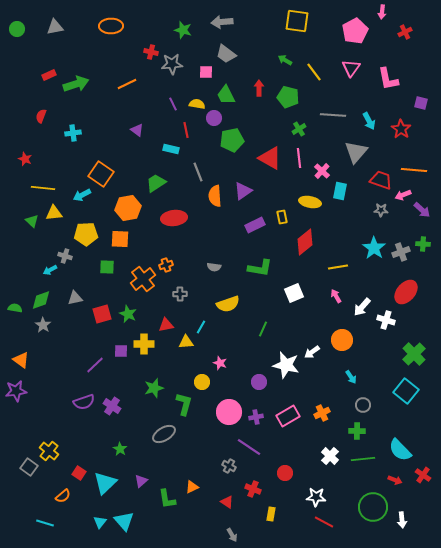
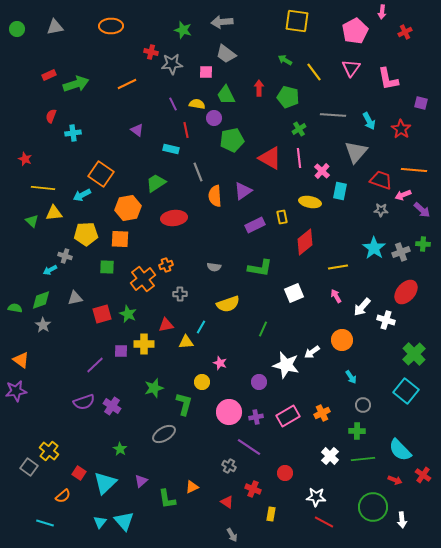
red semicircle at (41, 116): moved 10 px right
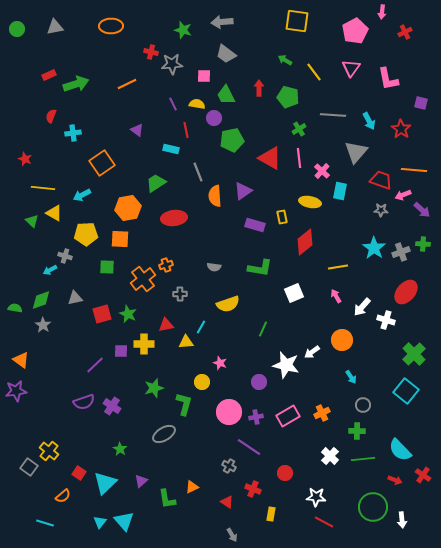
pink square at (206, 72): moved 2 px left, 4 px down
orange square at (101, 174): moved 1 px right, 11 px up; rotated 20 degrees clockwise
yellow triangle at (54, 213): rotated 36 degrees clockwise
purple rectangle at (255, 225): rotated 42 degrees clockwise
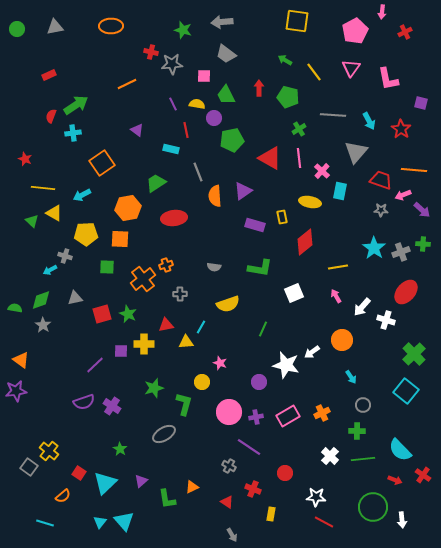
green arrow at (76, 84): moved 21 px down; rotated 15 degrees counterclockwise
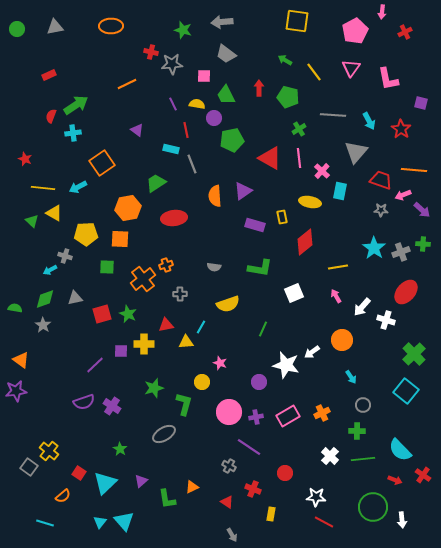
gray line at (198, 172): moved 6 px left, 8 px up
cyan arrow at (82, 195): moved 4 px left, 8 px up
green diamond at (41, 300): moved 4 px right, 1 px up
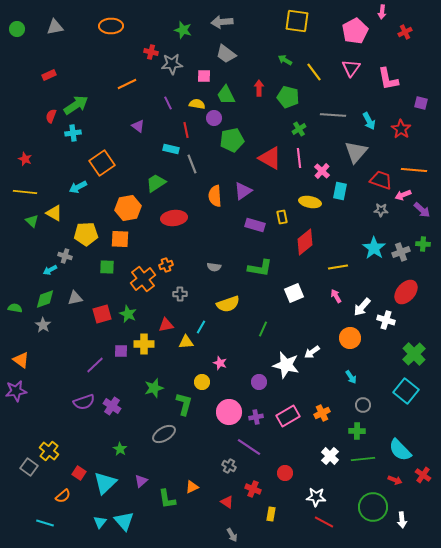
purple line at (173, 104): moved 5 px left, 1 px up
purple triangle at (137, 130): moved 1 px right, 4 px up
yellow line at (43, 188): moved 18 px left, 4 px down
orange circle at (342, 340): moved 8 px right, 2 px up
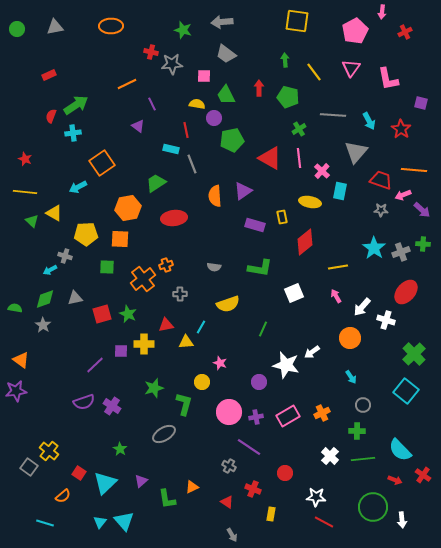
green arrow at (285, 60): rotated 56 degrees clockwise
purple line at (168, 103): moved 16 px left, 1 px down
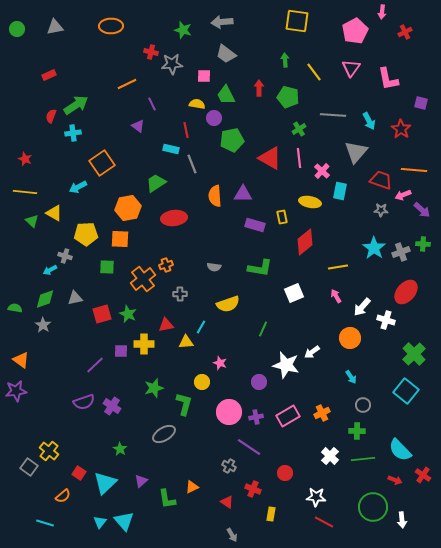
purple triangle at (243, 191): moved 3 px down; rotated 36 degrees clockwise
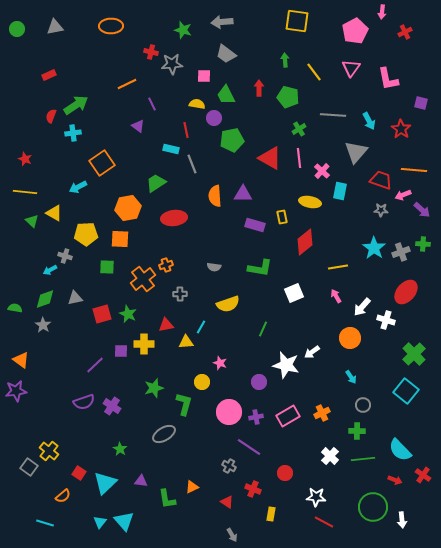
purple triangle at (141, 481): rotated 48 degrees clockwise
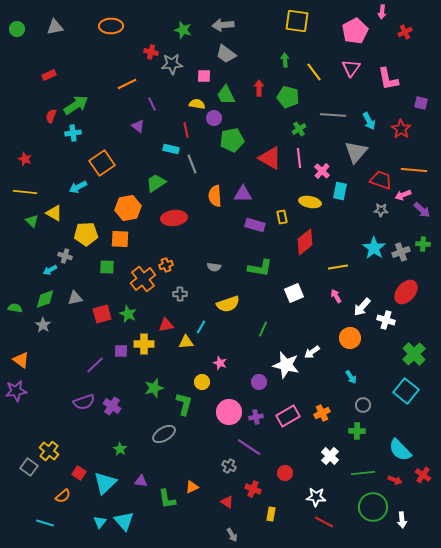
gray arrow at (222, 22): moved 1 px right, 3 px down
green line at (363, 459): moved 14 px down
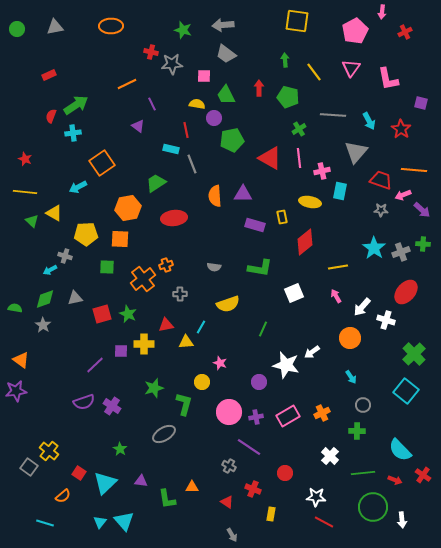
pink cross at (322, 171): rotated 35 degrees clockwise
orange triangle at (192, 487): rotated 24 degrees clockwise
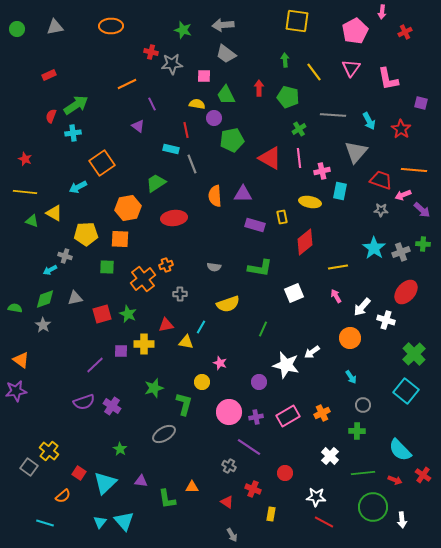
green triangle at (32, 221): rotated 24 degrees counterclockwise
yellow triangle at (186, 342): rotated 14 degrees clockwise
